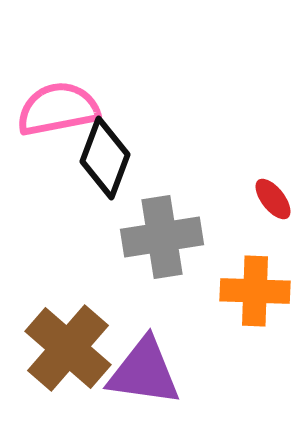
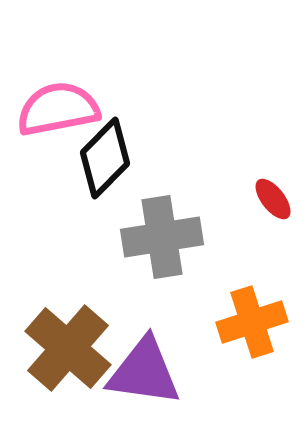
black diamond: rotated 24 degrees clockwise
orange cross: moved 3 px left, 31 px down; rotated 20 degrees counterclockwise
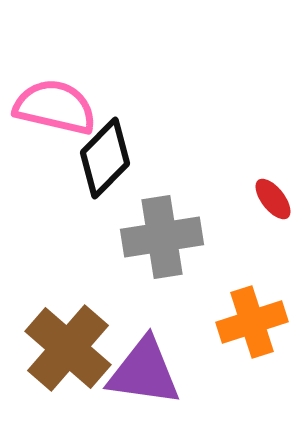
pink semicircle: moved 3 px left, 2 px up; rotated 24 degrees clockwise
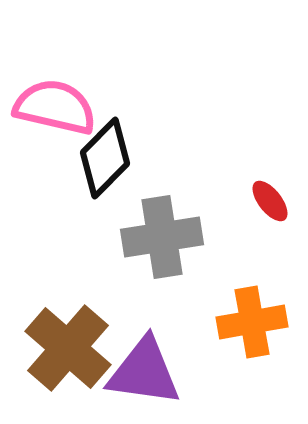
red ellipse: moved 3 px left, 2 px down
orange cross: rotated 8 degrees clockwise
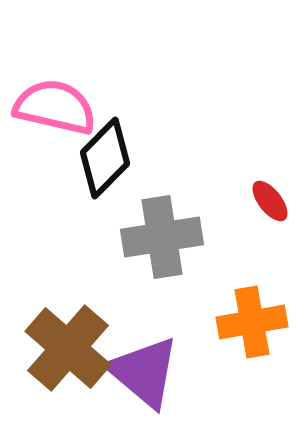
purple triangle: rotated 32 degrees clockwise
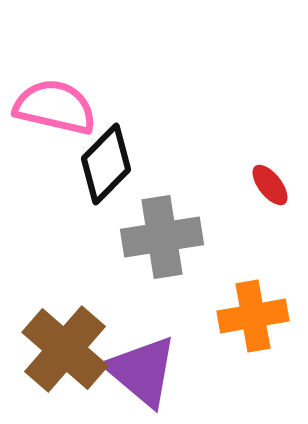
black diamond: moved 1 px right, 6 px down
red ellipse: moved 16 px up
orange cross: moved 1 px right, 6 px up
brown cross: moved 3 px left, 1 px down
purple triangle: moved 2 px left, 1 px up
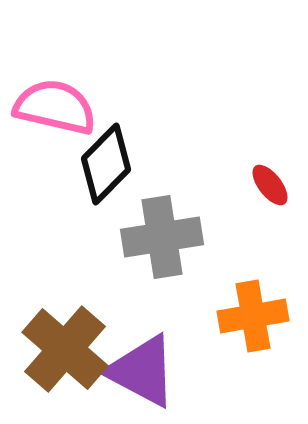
purple triangle: rotated 12 degrees counterclockwise
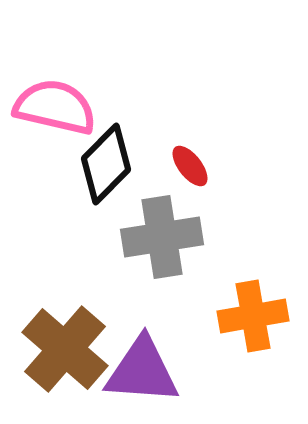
red ellipse: moved 80 px left, 19 px up
purple triangle: rotated 24 degrees counterclockwise
